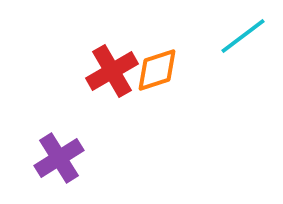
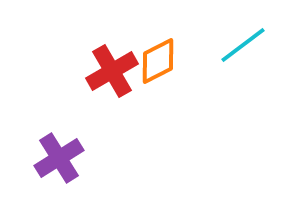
cyan line: moved 9 px down
orange diamond: moved 1 px right, 9 px up; rotated 9 degrees counterclockwise
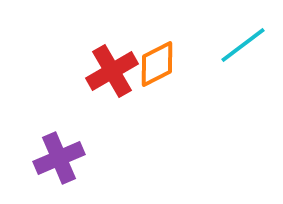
orange diamond: moved 1 px left, 3 px down
purple cross: rotated 9 degrees clockwise
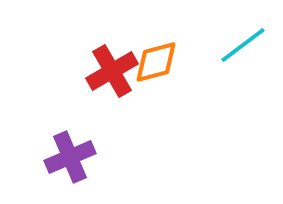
orange diamond: moved 1 px left, 2 px up; rotated 12 degrees clockwise
purple cross: moved 11 px right, 1 px up
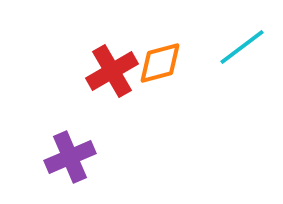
cyan line: moved 1 px left, 2 px down
orange diamond: moved 4 px right, 1 px down
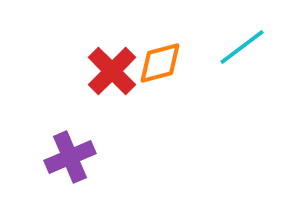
red cross: rotated 15 degrees counterclockwise
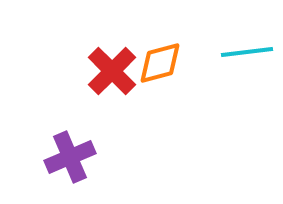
cyan line: moved 5 px right, 5 px down; rotated 30 degrees clockwise
